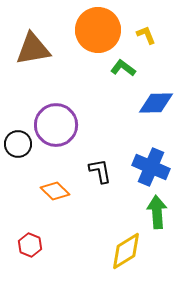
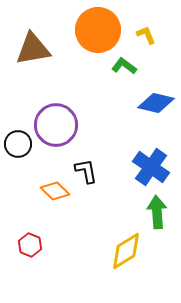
green L-shape: moved 1 px right, 2 px up
blue diamond: rotated 15 degrees clockwise
blue cross: rotated 12 degrees clockwise
black L-shape: moved 14 px left
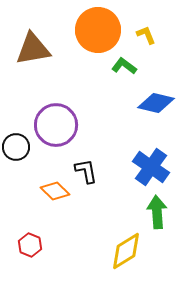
black circle: moved 2 px left, 3 px down
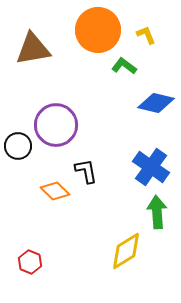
black circle: moved 2 px right, 1 px up
red hexagon: moved 17 px down
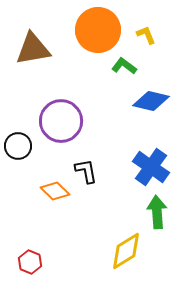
blue diamond: moved 5 px left, 2 px up
purple circle: moved 5 px right, 4 px up
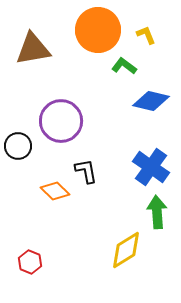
yellow diamond: moved 1 px up
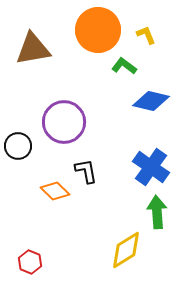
purple circle: moved 3 px right, 1 px down
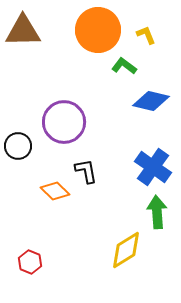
brown triangle: moved 10 px left, 18 px up; rotated 9 degrees clockwise
blue cross: moved 2 px right
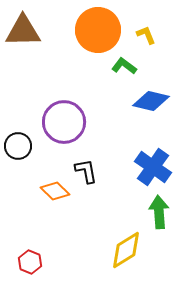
green arrow: moved 2 px right
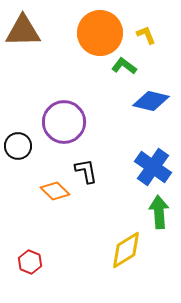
orange circle: moved 2 px right, 3 px down
